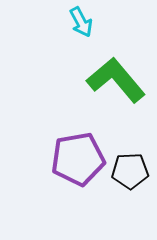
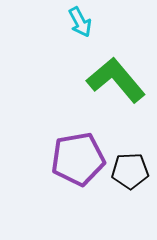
cyan arrow: moved 1 px left
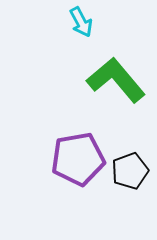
cyan arrow: moved 1 px right
black pentagon: rotated 18 degrees counterclockwise
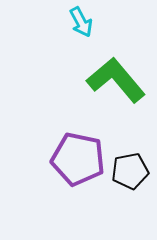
purple pentagon: rotated 22 degrees clockwise
black pentagon: rotated 9 degrees clockwise
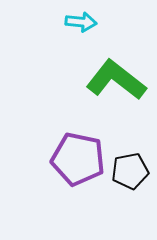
cyan arrow: rotated 56 degrees counterclockwise
green L-shape: rotated 12 degrees counterclockwise
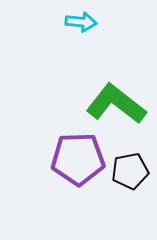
green L-shape: moved 24 px down
purple pentagon: rotated 14 degrees counterclockwise
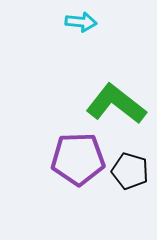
black pentagon: rotated 27 degrees clockwise
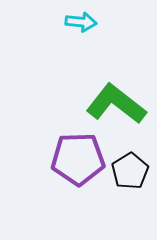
black pentagon: rotated 24 degrees clockwise
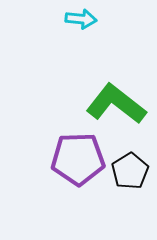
cyan arrow: moved 3 px up
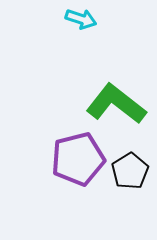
cyan arrow: rotated 12 degrees clockwise
purple pentagon: rotated 12 degrees counterclockwise
